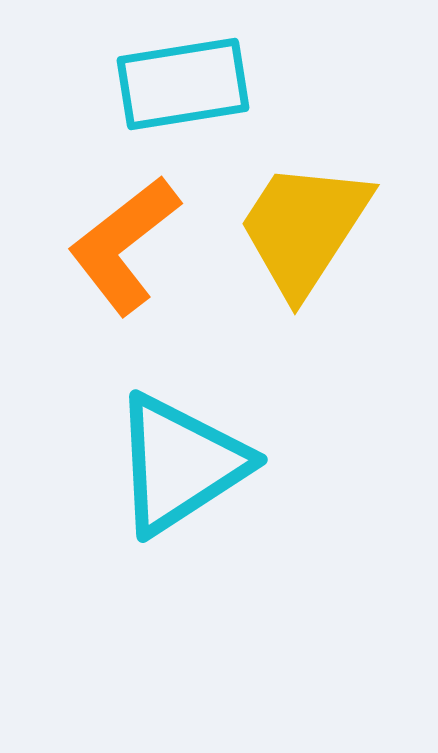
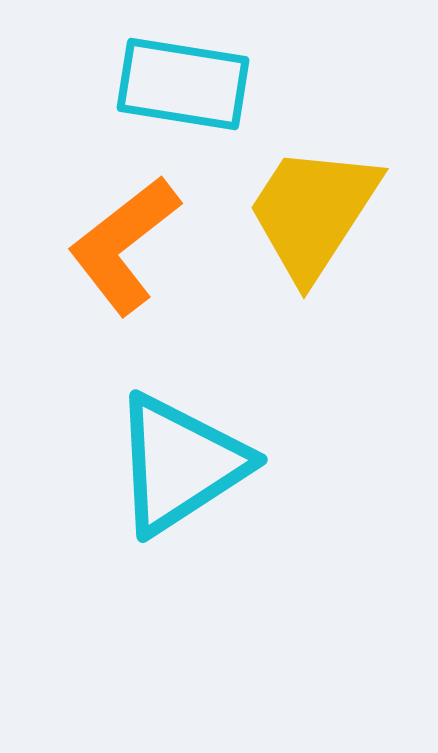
cyan rectangle: rotated 18 degrees clockwise
yellow trapezoid: moved 9 px right, 16 px up
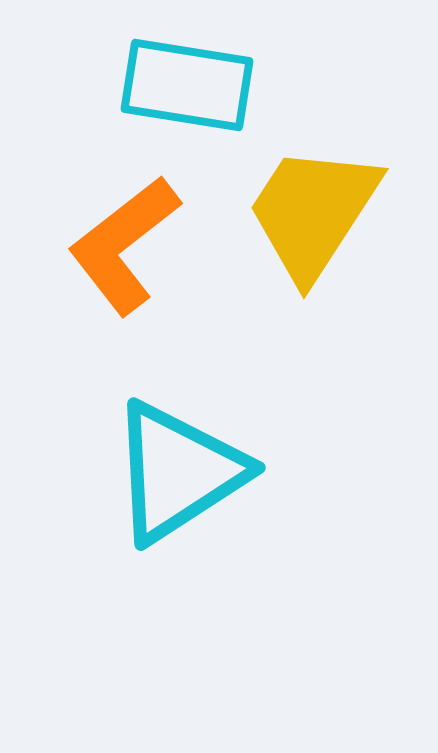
cyan rectangle: moved 4 px right, 1 px down
cyan triangle: moved 2 px left, 8 px down
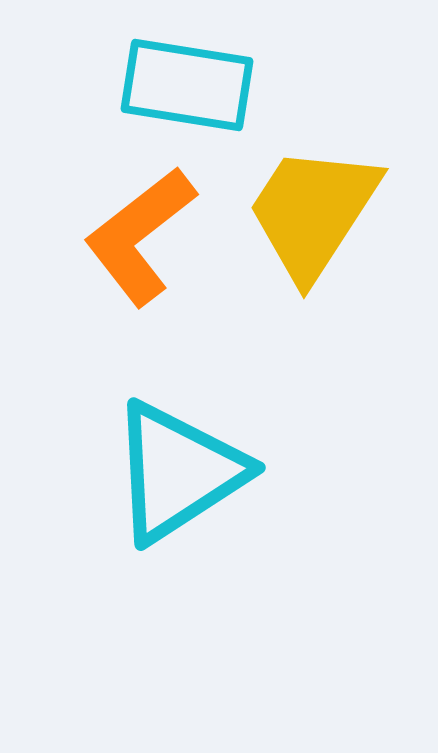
orange L-shape: moved 16 px right, 9 px up
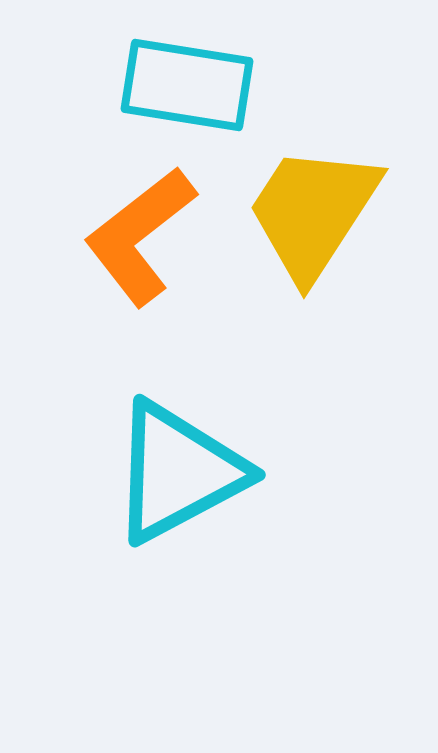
cyan triangle: rotated 5 degrees clockwise
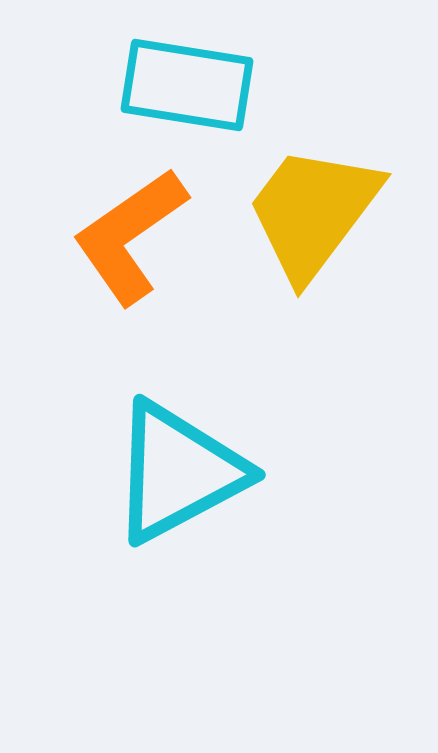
yellow trapezoid: rotated 4 degrees clockwise
orange L-shape: moved 10 px left; rotated 3 degrees clockwise
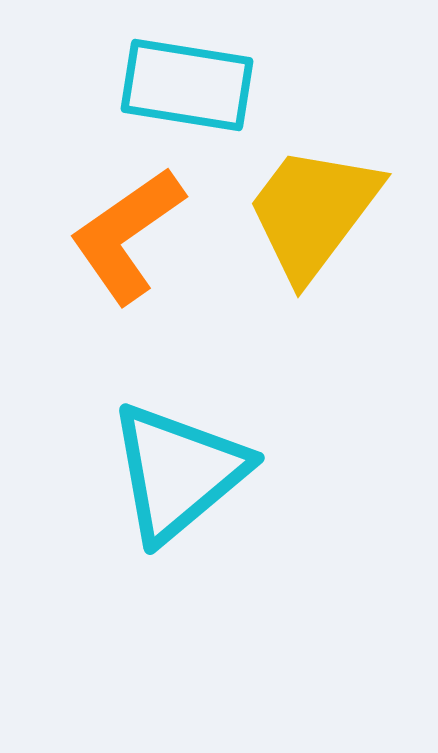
orange L-shape: moved 3 px left, 1 px up
cyan triangle: rotated 12 degrees counterclockwise
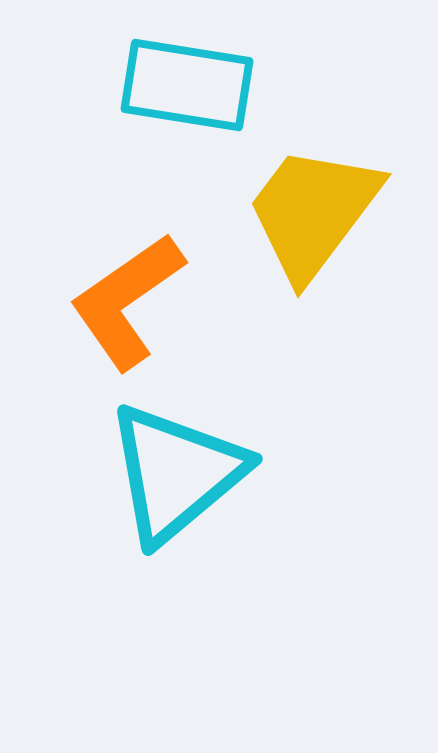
orange L-shape: moved 66 px down
cyan triangle: moved 2 px left, 1 px down
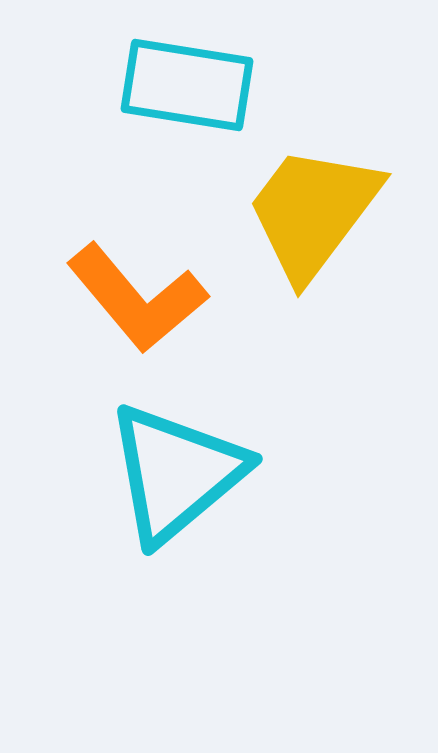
orange L-shape: moved 10 px right, 3 px up; rotated 95 degrees counterclockwise
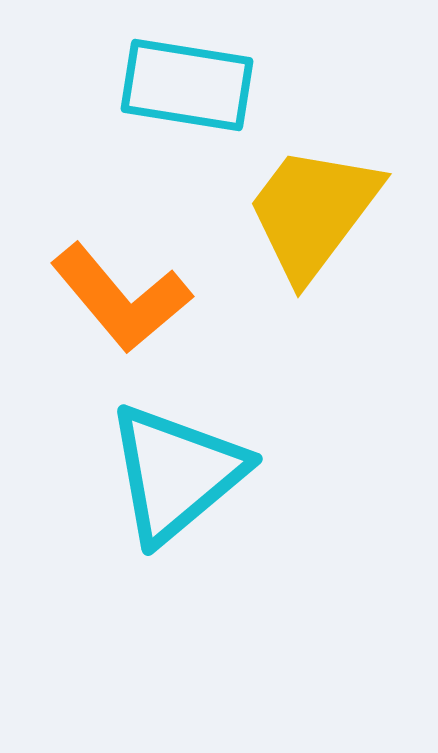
orange L-shape: moved 16 px left
